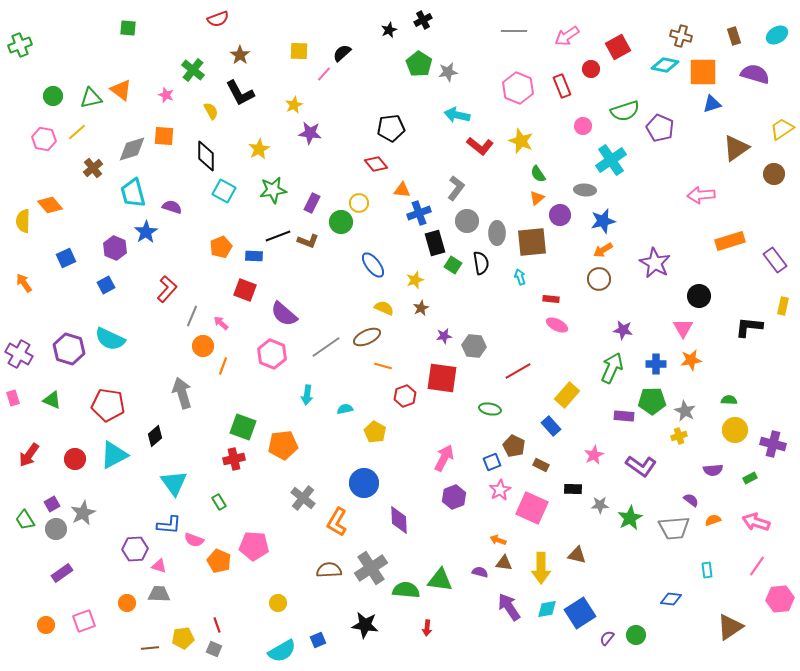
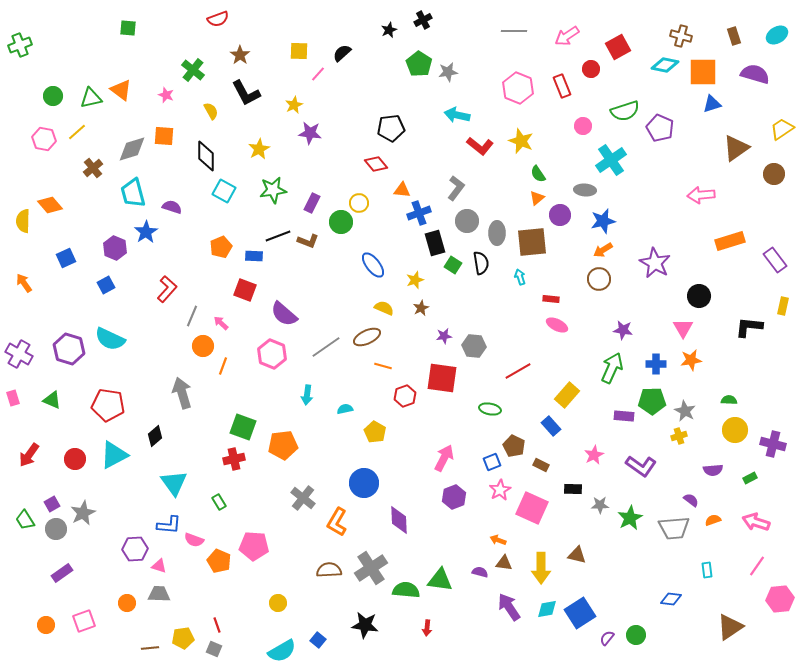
pink line at (324, 74): moved 6 px left
black L-shape at (240, 93): moved 6 px right
blue square at (318, 640): rotated 28 degrees counterclockwise
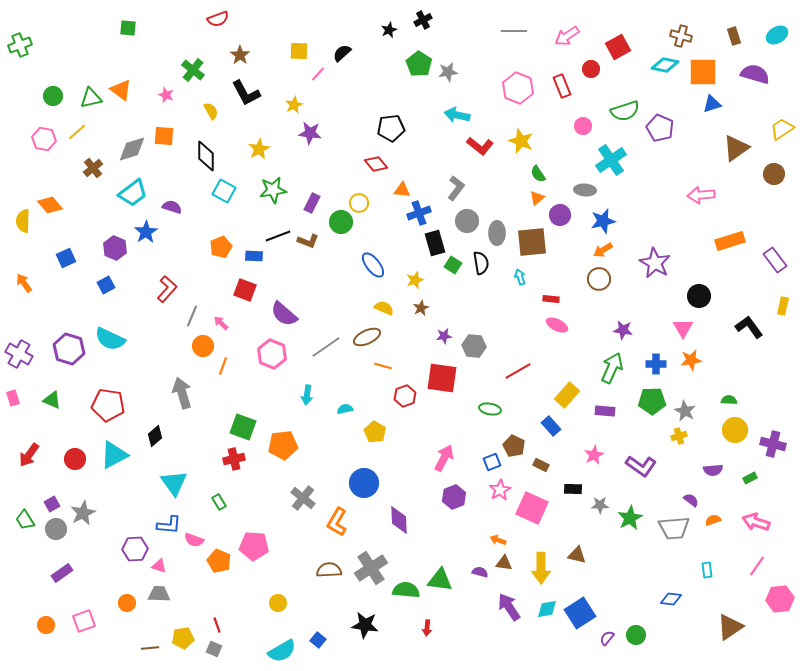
cyan trapezoid at (133, 193): rotated 112 degrees counterclockwise
black L-shape at (749, 327): rotated 48 degrees clockwise
purple rectangle at (624, 416): moved 19 px left, 5 px up
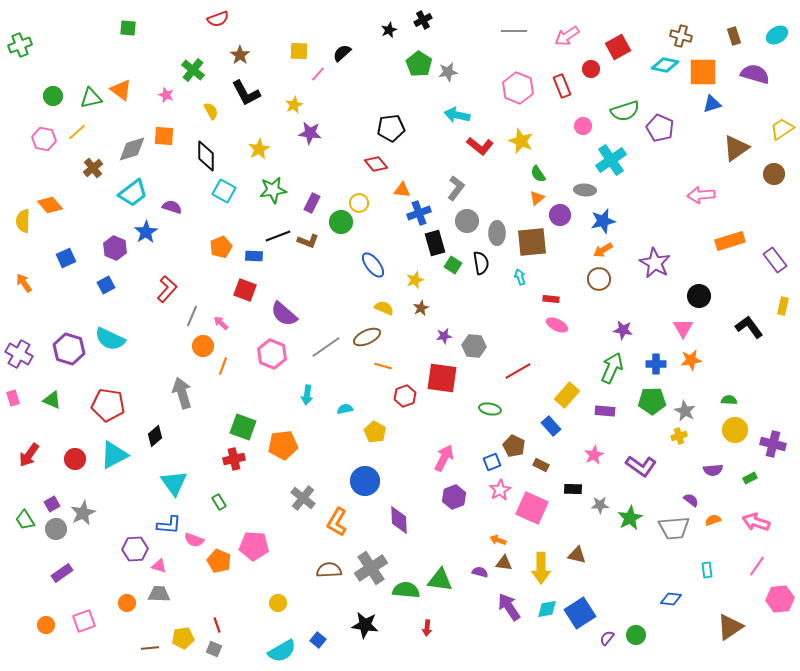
blue circle at (364, 483): moved 1 px right, 2 px up
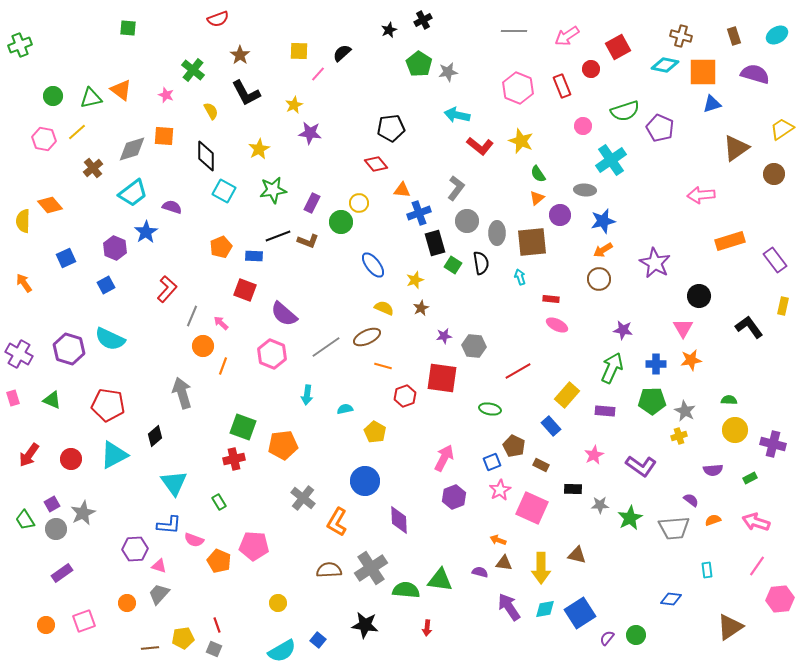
red circle at (75, 459): moved 4 px left
gray trapezoid at (159, 594): rotated 50 degrees counterclockwise
cyan diamond at (547, 609): moved 2 px left
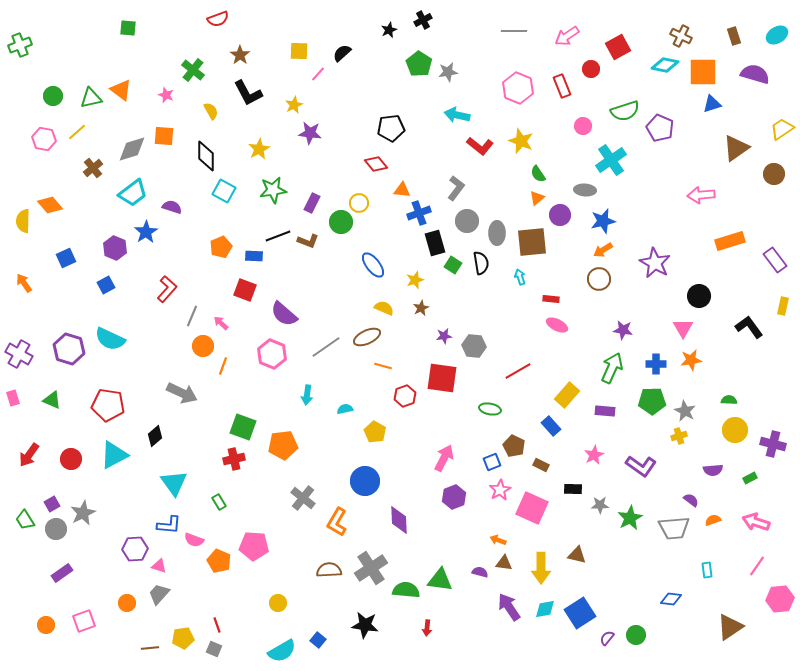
brown cross at (681, 36): rotated 10 degrees clockwise
black L-shape at (246, 93): moved 2 px right
gray arrow at (182, 393): rotated 132 degrees clockwise
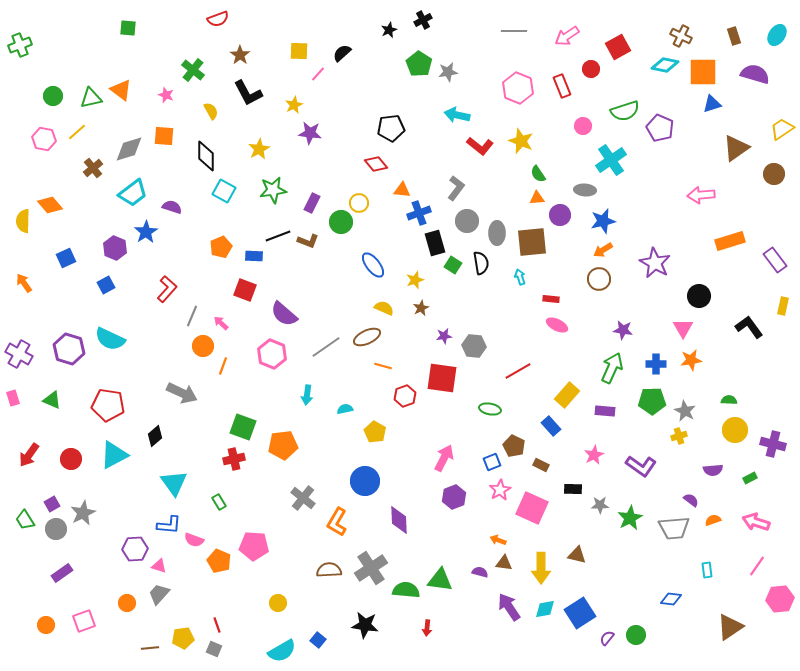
cyan ellipse at (777, 35): rotated 25 degrees counterclockwise
gray diamond at (132, 149): moved 3 px left
orange triangle at (537, 198): rotated 35 degrees clockwise
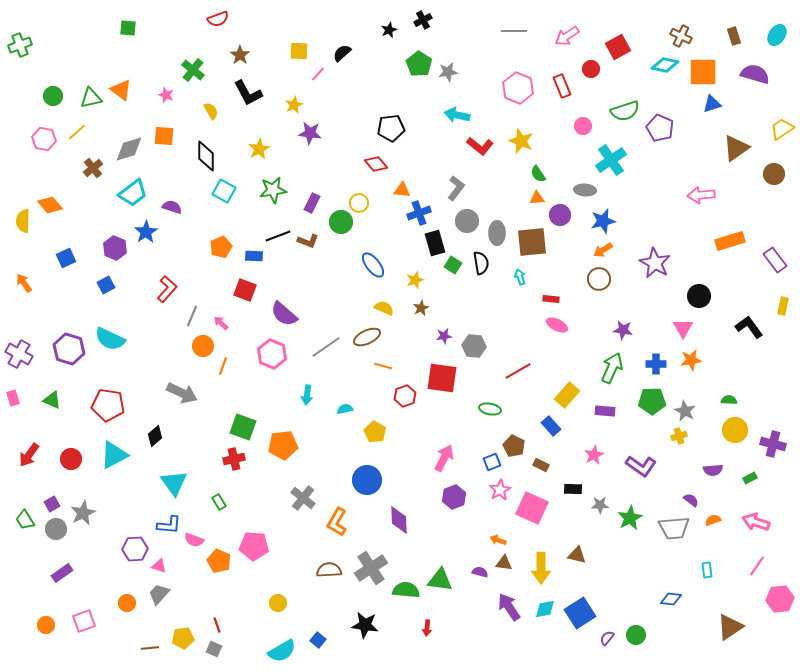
blue circle at (365, 481): moved 2 px right, 1 px up
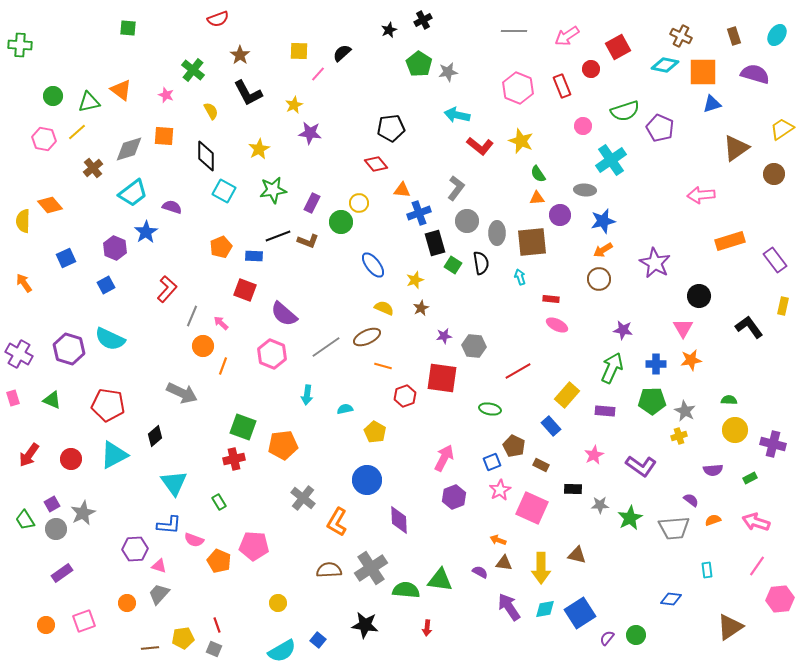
green cross at (20, 45): rotated 25 degrees clockwise
green triangle at (91, 98): moved 2 px left, 4 px down
purple semicircle at (480, 572): rotated 14 degrees clockwise
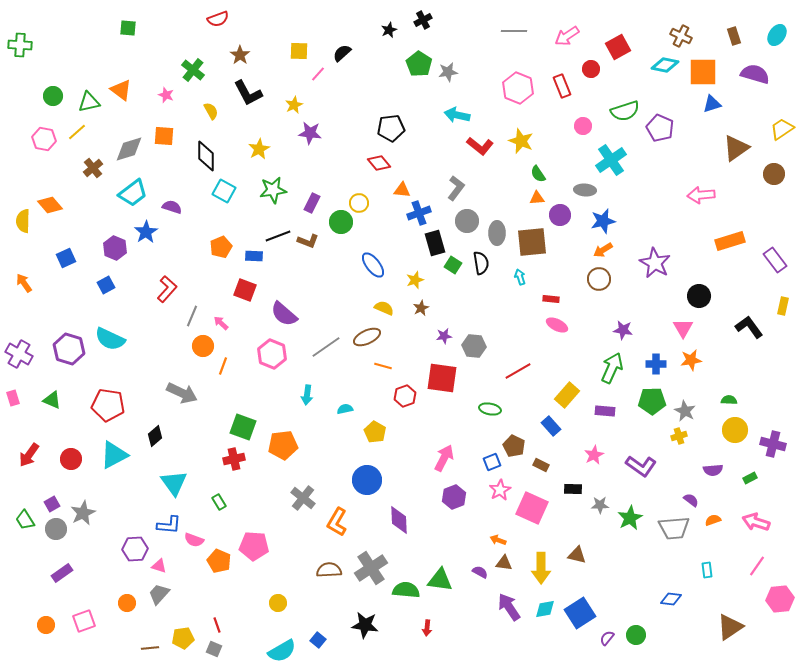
red diamond at (376, 164): moved 3 px right, 1 px up
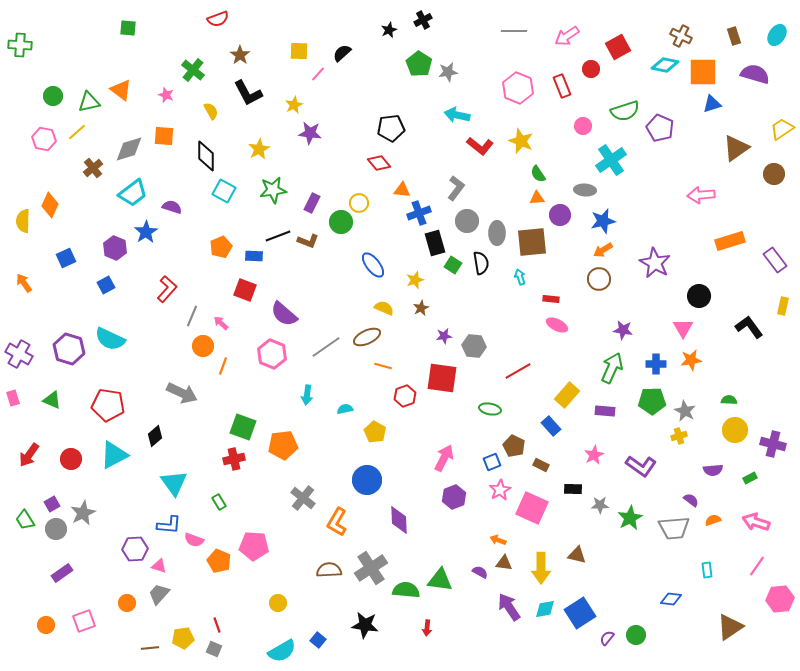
orange diamond at (50, 205): rotated 65 degrees clockwise
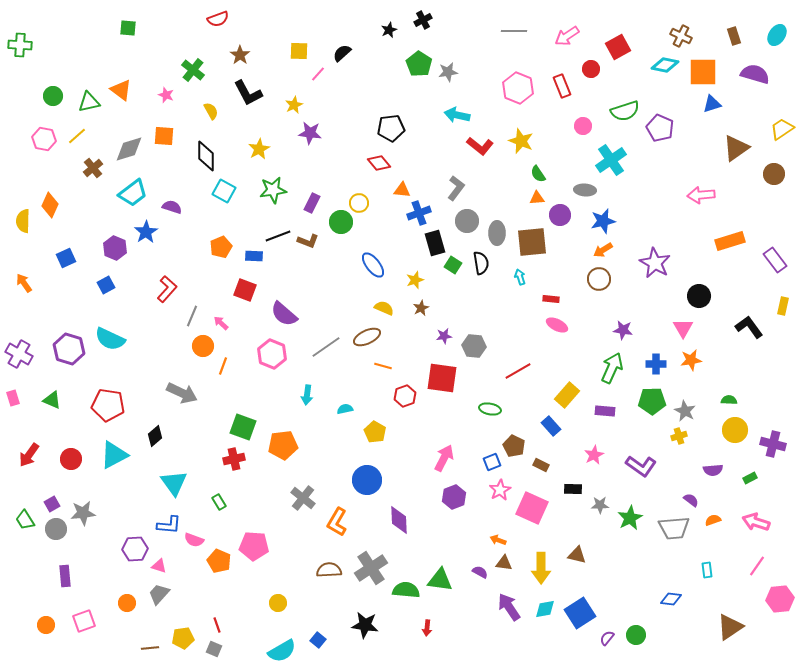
yellow line at (77, 132): moved 4 px down
gray star at (83, 513): rotated 20 degrees clockwise
purple rectangle at (62, 573): moved 3 px right, 3 px down; rotated 60 degrees counterclockwise
